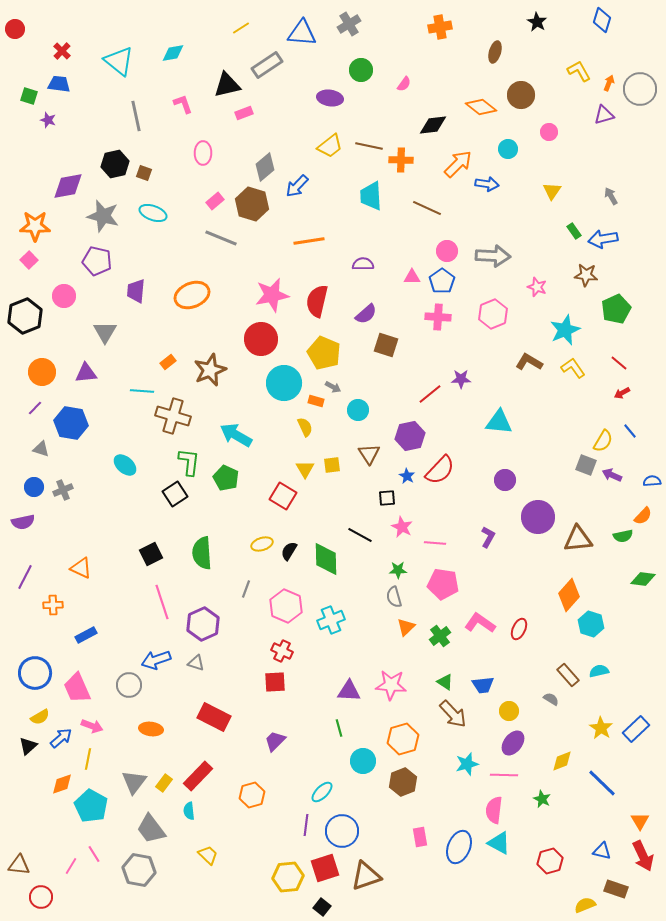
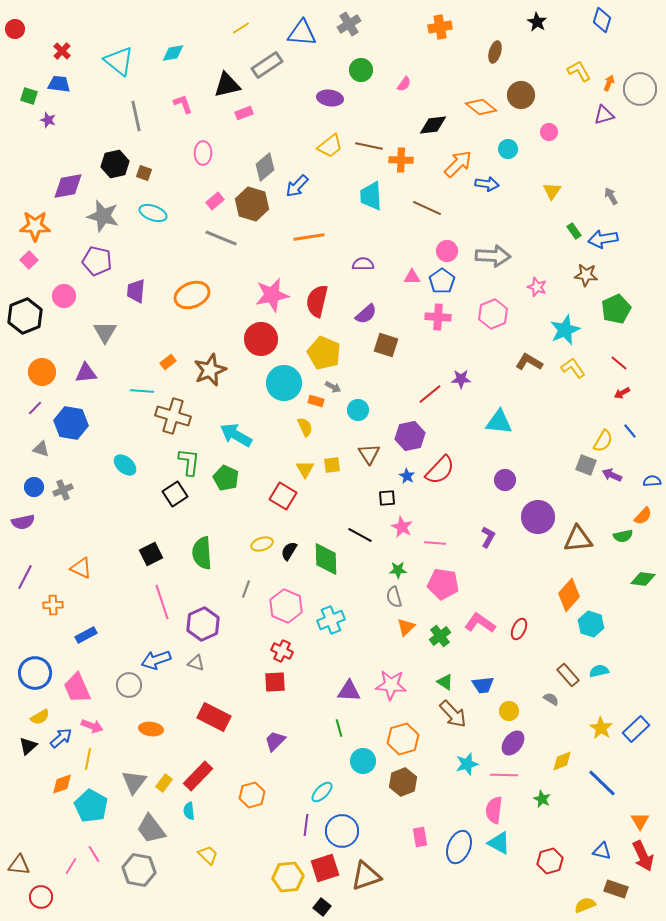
orange line at (309, 241): moved 4 px up
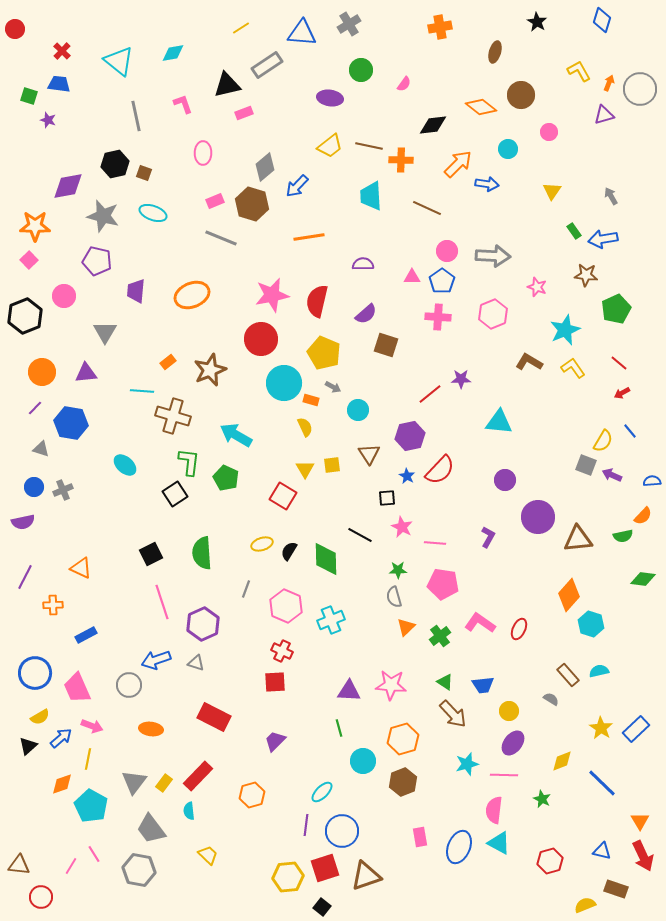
pink rectangle at (215, 201): rotated 18 degrees clockwise
orange rectangle at (316, 401): moved 5 px left, 1 px up
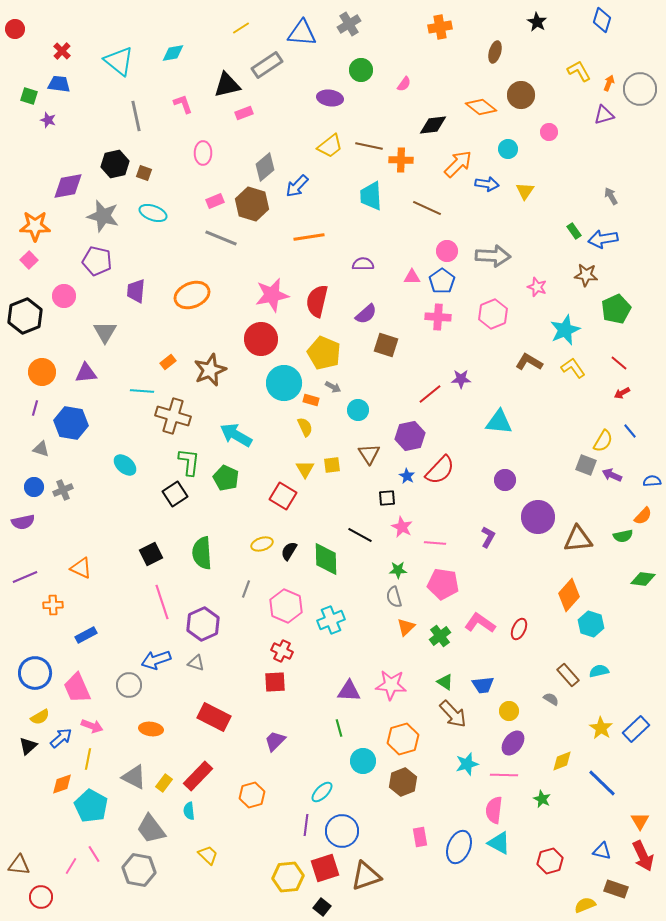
yellow triangle at (552, 191): moved 27 px left
purple line at (35, 408): rotated 28 degrees counterclockwise
purple line at (25, 577): rotated 40 degrees clockwise
gray triangle at (134, 782): moved 5 px up; rotated 40 degrees counterclockwise
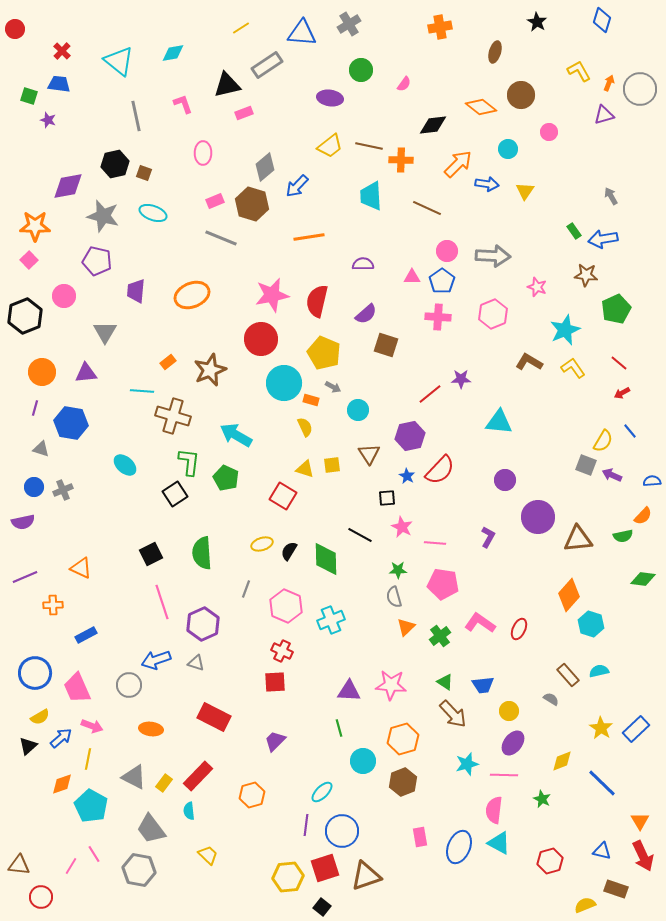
yellow triangle at (305, 469): rotated 42 degrees counterclockwise
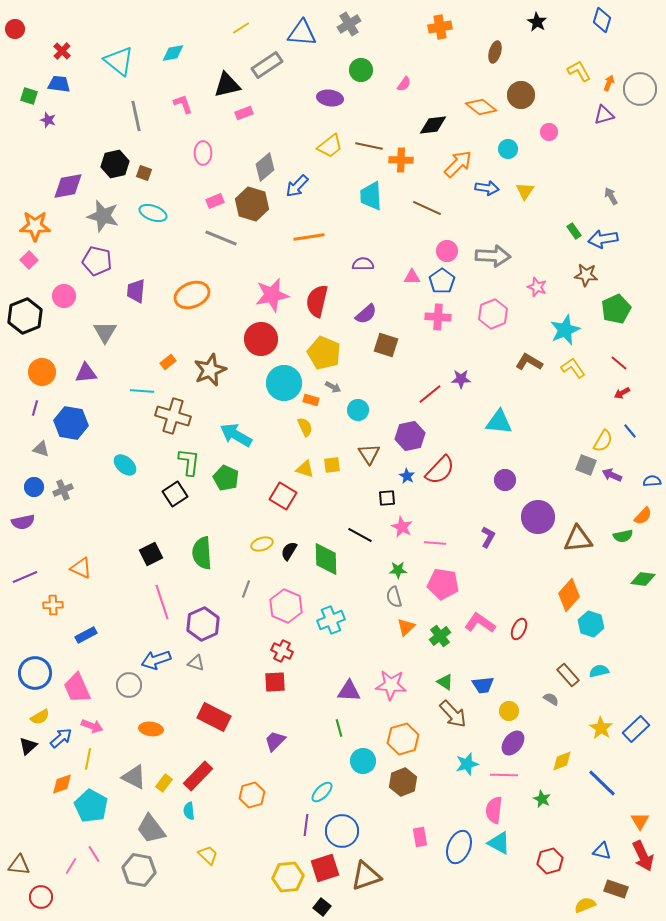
blue arrow at (487, 184): moved 4 px down
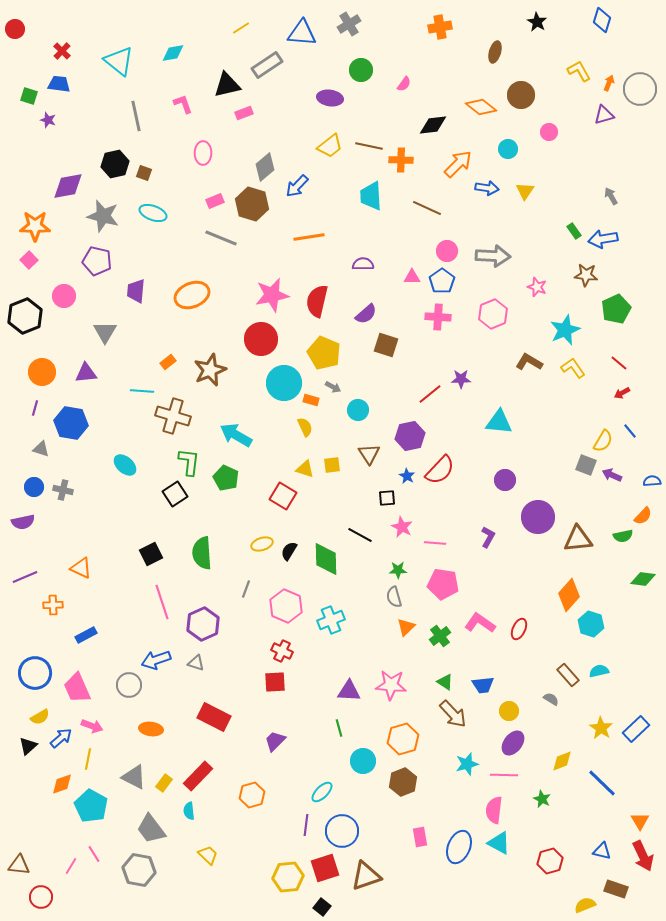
gray cross at (63, 490): rotated 36 degrees clockwise
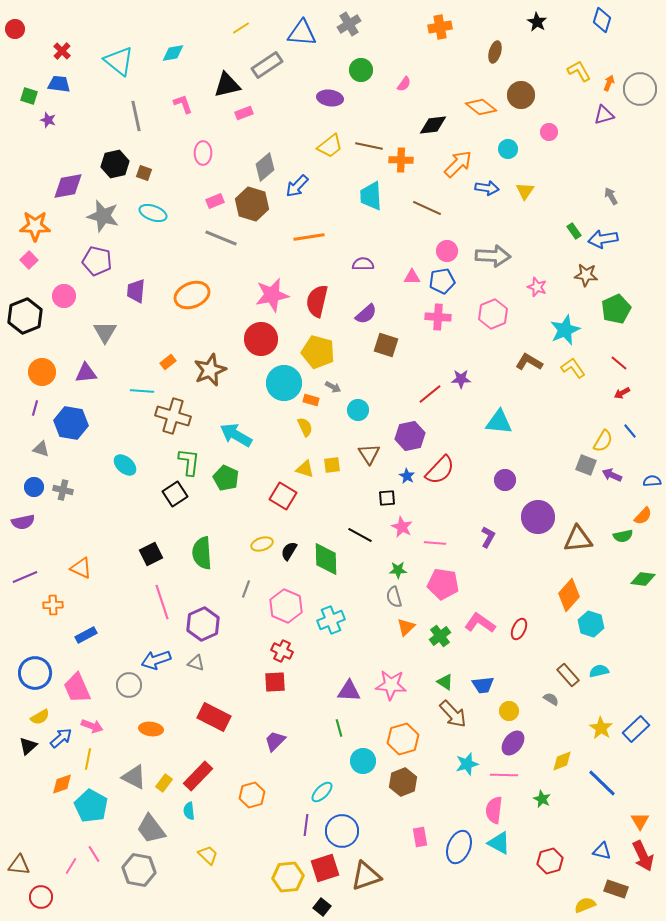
blue pentagon at (442, 281): rotated 25 degrees clockwise
yellow pentagon at (324, 353): moved 6 px left, 1 px up; rotated 8 degrees counterclockwise
